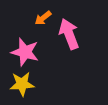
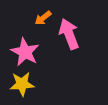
pink star: rotated 12 degrees clockwise
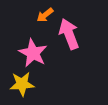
orange arrow: moved 2 px right, 3 px up
pink star: moved 8 px right, 1 px down
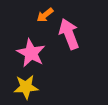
pink star: moved 2 px left
yellow star: moved 4 px right, 3 px down
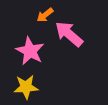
pink arrow: rotated 28 degrees counterclockwise
pink star: moved 1 px left, 2 px up
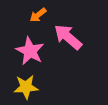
orange arrow: moved 7 px left
pink arrow: moved 1 px left, 3 px down
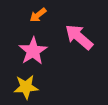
pink arrow: moved 11 px right
pink star: moved 3 px right; rotated 12 degrees clockwise
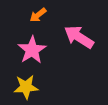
pink arrow: rotated 8 degrees counterclockwise
pink star: moved 1 px left, 1 px up
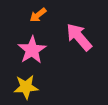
pink arrow: rotated 16 degrees clockwise
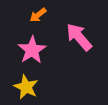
yellow star: rotated 30 degrees clockwise
